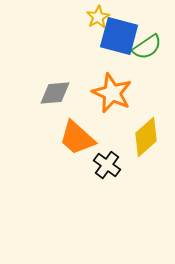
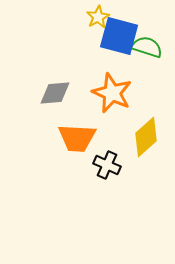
green semicircle: rotated 128 degrees counterclockwise
orange trapezoid: rotated 39 degrees counterclockwise
black cross: rotated 12 degrees counterclockwise
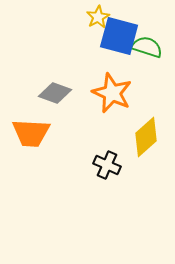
gray diamond: rotated 24 degrees clockwise
orange trapezoid: moved 46 px left, 5 px up
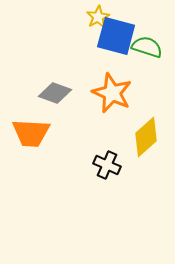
blue square: moved 3 px left
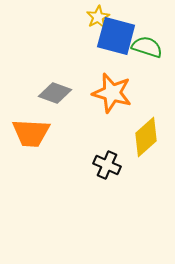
orange star: rotated 9 degrees counterclockwise
